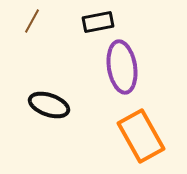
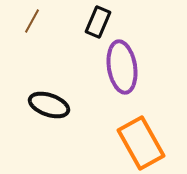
black rectangle: rotated 56 degrees counterclockwise
orange rectangle: moved 7 px down
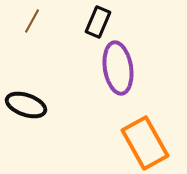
purple ellipse: moved 4 px left, 1 px down
black ellipse: moved 23 px left
orange rectangle: moved 4 px right
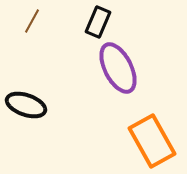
purple ellipse: rotated 18 degrees counterclockwise
orange rectangle: moved 7 px right, 2 px up
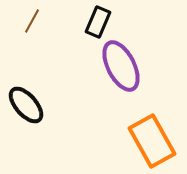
purple ellipse: moved 3 px right, 2 px up
black ellipse: rotated 30 degrees clockwise
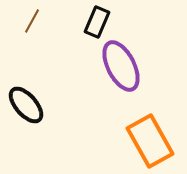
black rectangle: moved 1 px left
orange rectangle: moved 2 px left
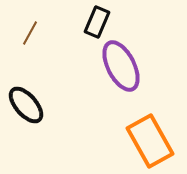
brown line: moved 2 px left, 12 px down
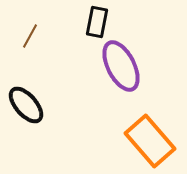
black rectangle: rotated 12 degrees counterclockwise
brown line: moved 3 px down
orange rectangle: rotated 12 degrees counterclockwise
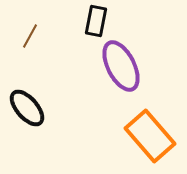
black rectangle: moved 1 px left, 1 px up
black ellipse: moved 1 px right, 3 px down
orange rectangle: moved 5 px up
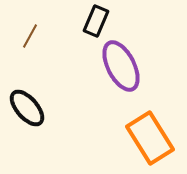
black rectangle: rotated 12 degrees clockwise
orange rectangle: moved 2 px down; rotated 9 degrees clockwise
